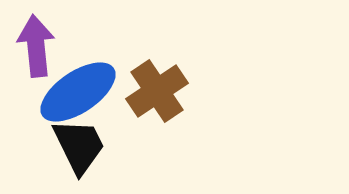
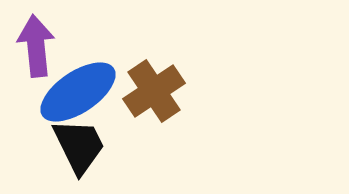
brown cross: moved 3 px left
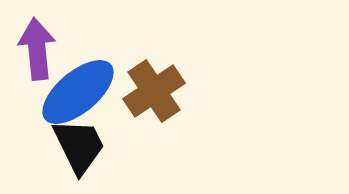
purple arrow: moved 1 px right, 3 px down
blue ellipse: rotated 6 degrees counterclockwise
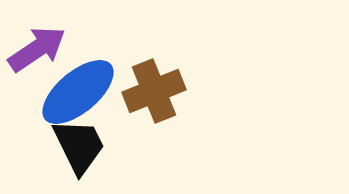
purple arrow: rotated 62 degrees clockwise
brown cross: rotated 12 degrees clockwise
